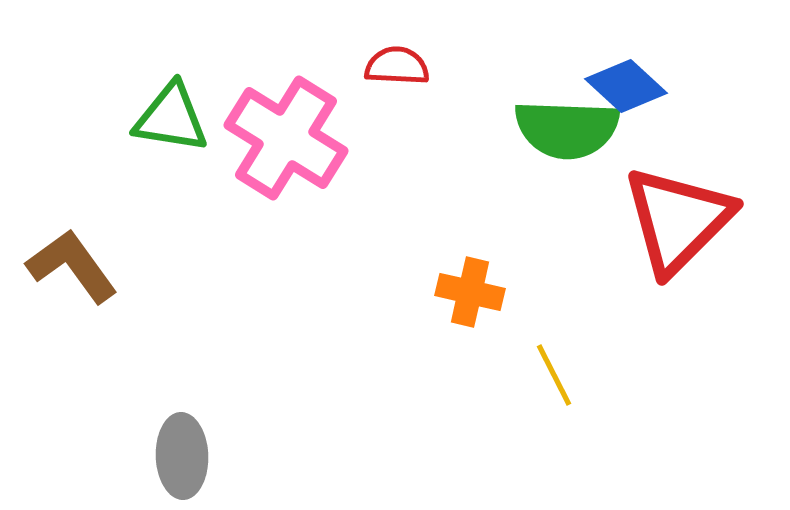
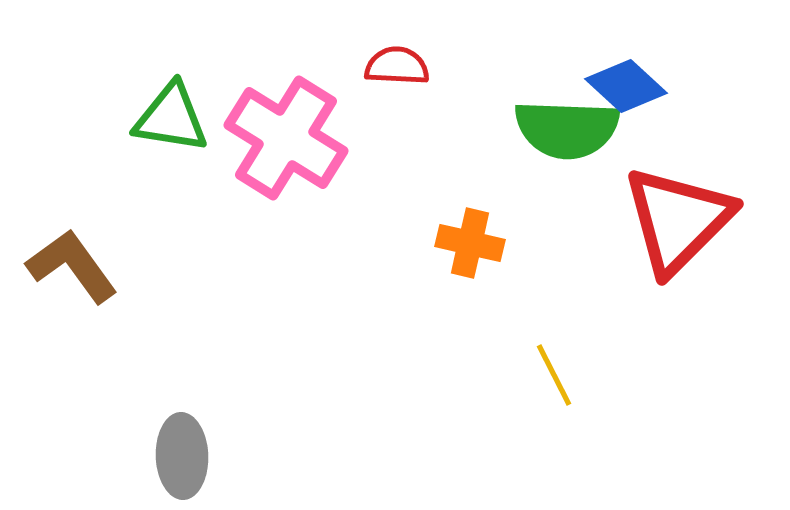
orange cross: moved 49 px up
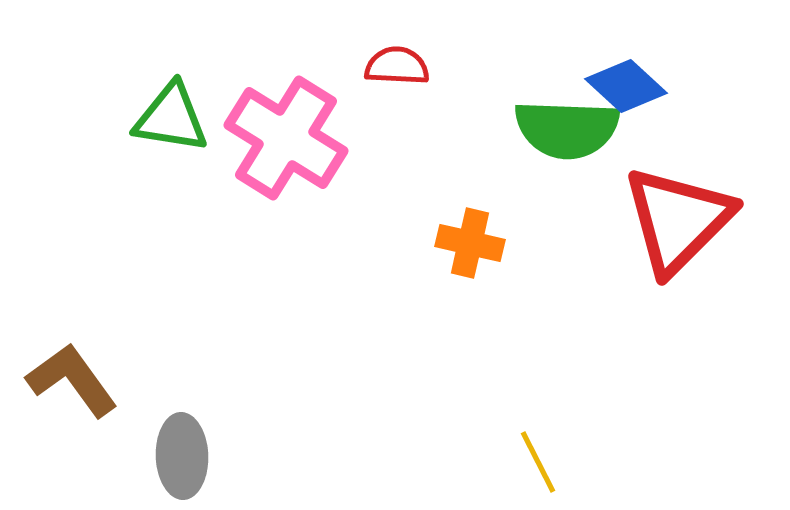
brown L-shape: moved 114 px down
yellow line: moved 16 px left, 87 px down
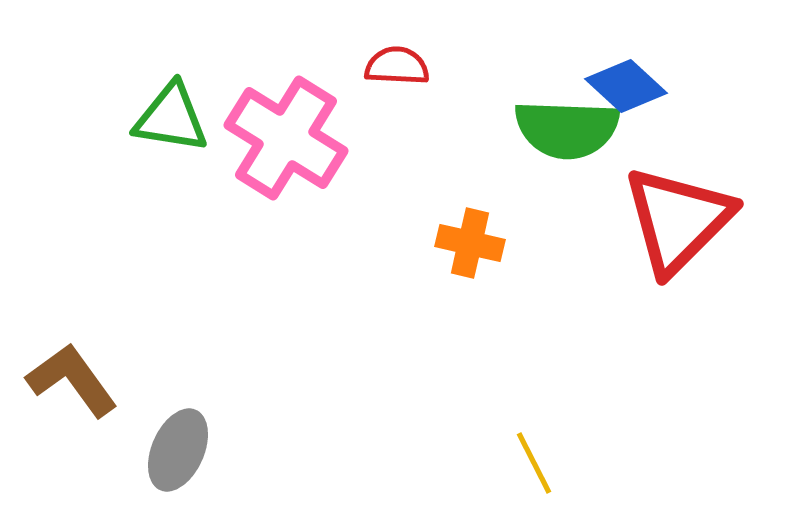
gray ellipse: moved 4 px left, 6 px up; rotated 26 degrees clockwise
yellow line: moved 4 px left, 1 px down
